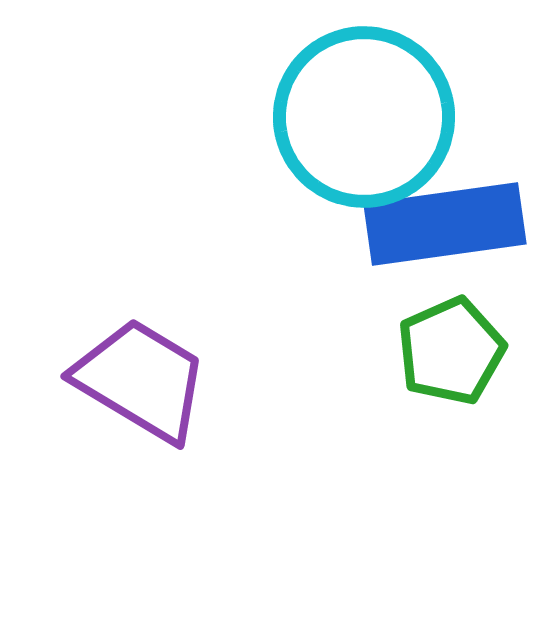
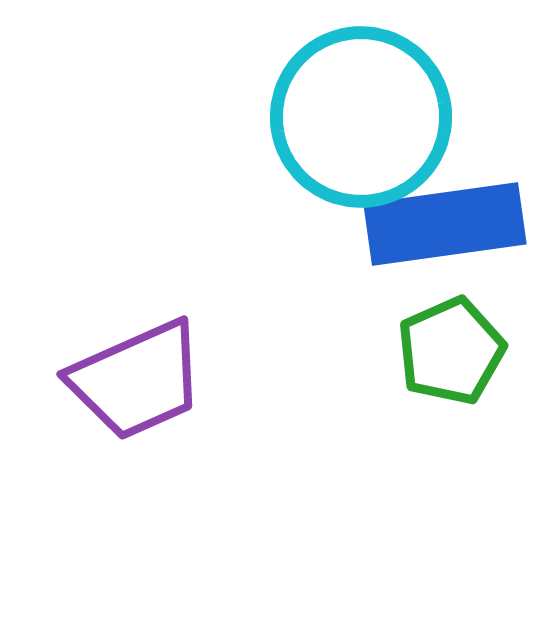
cyan circle: moved 3 px left
purple trapezoid: moved 4 px left; rotated 125 degrees clockwise
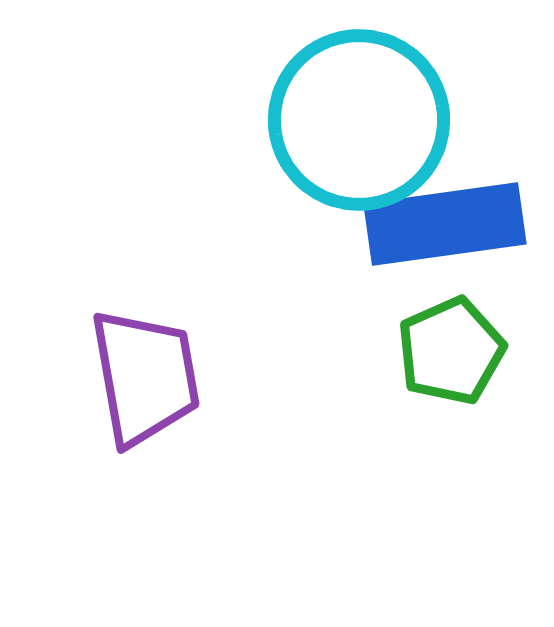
cyan circle: moved 2 px left, 3 px down
purple trapezoid: moved 8 px right, 3 px up; rotated 76 degrees counterclockwise
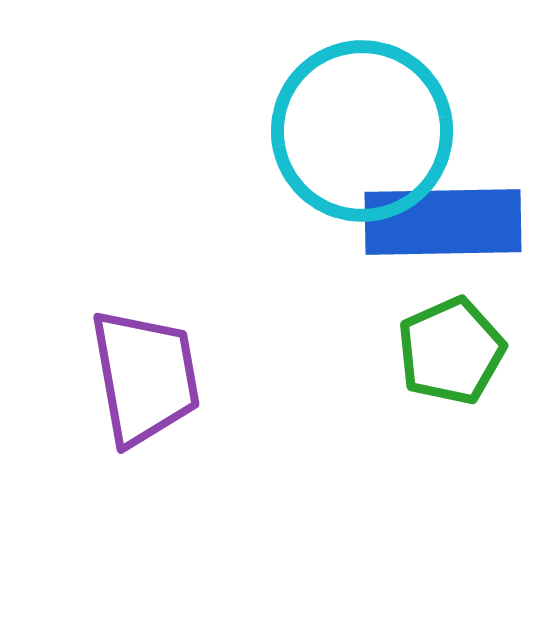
cyan circle: moved 3 px right, 11 px down
blue rectangle: moved 2 px left, 2 px up; rotated 7 degrees clockwise
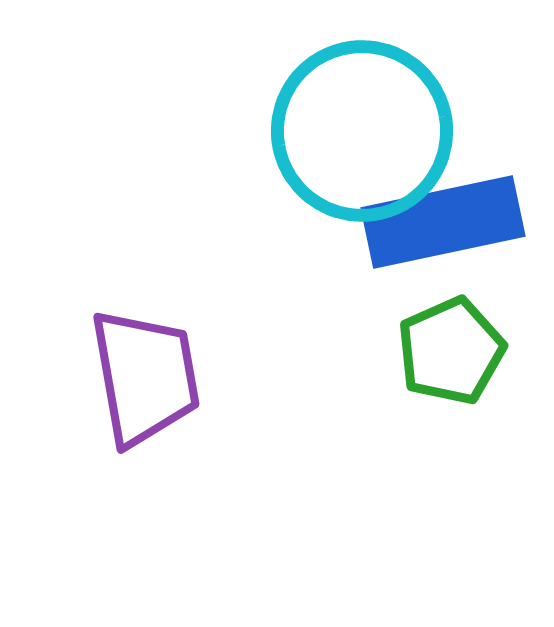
blue rectangle: rotated 11 degrees counterclockwise
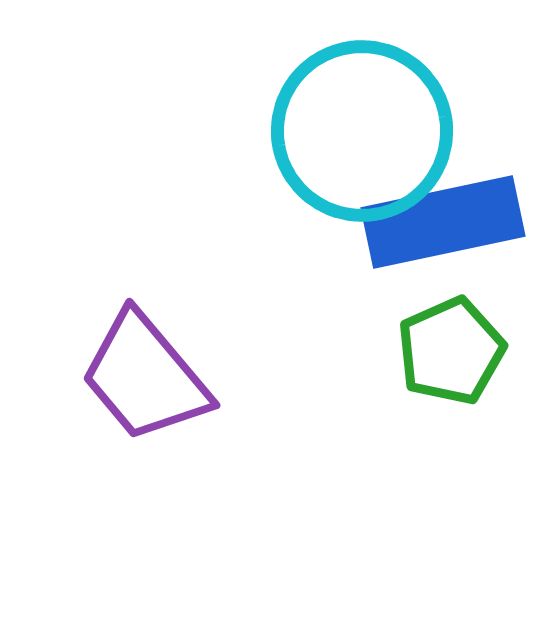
purple trapezoid: rotated 150 degrees clockwise
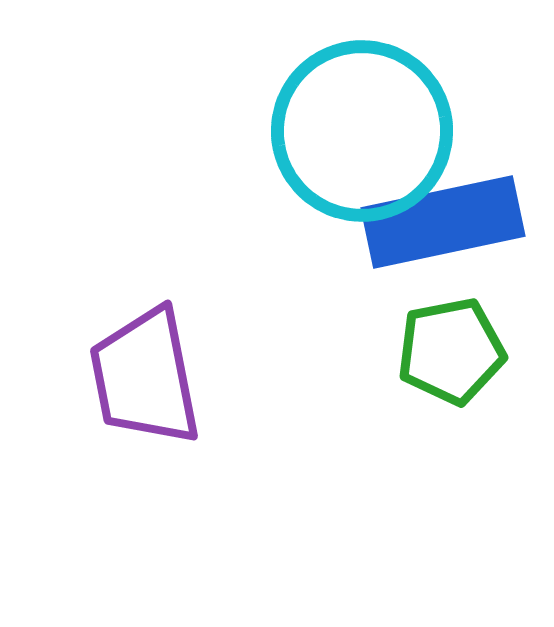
green pentagon: rotated 13 degrees clockwise
purple trapezoid: rotated 29 degrees clockwise
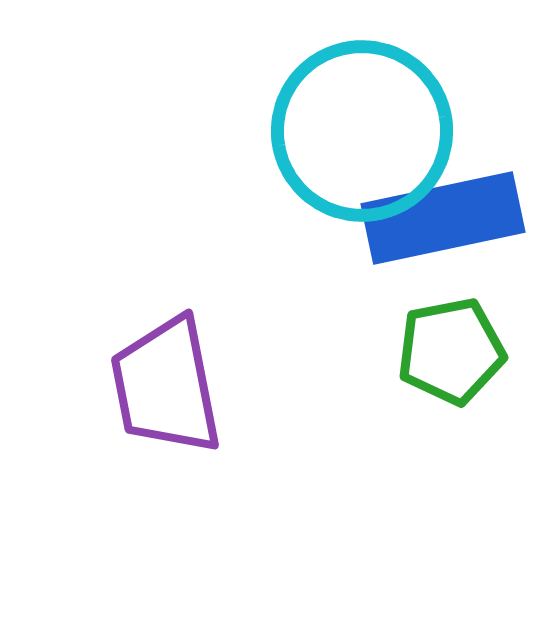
blue rectangle: moved 4 px up
purple trapezoid: moved 21 px right, 9 px down
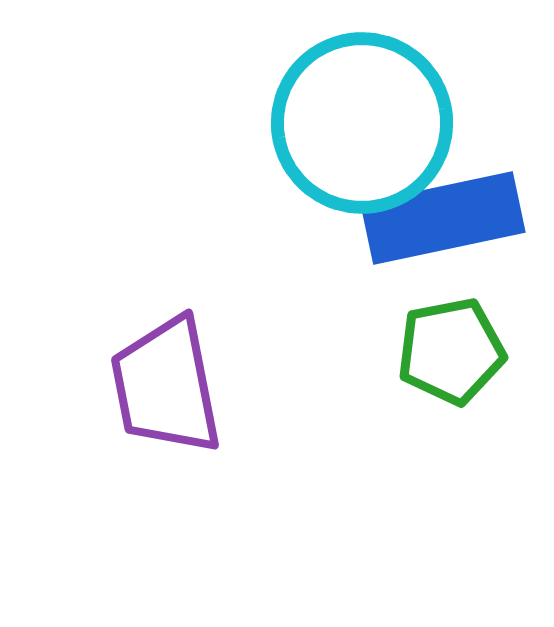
cyan circle: moved 8 px up
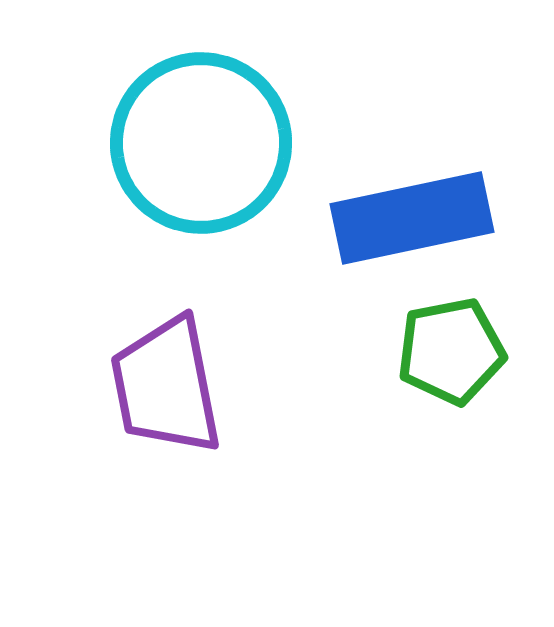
cyan circle: moved 161 px left, 20 px down
blue rectangle: moved 31 px left
